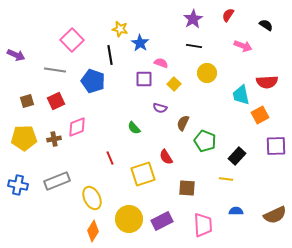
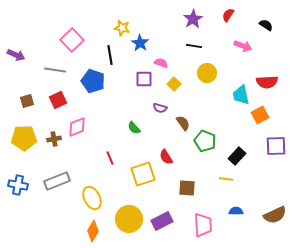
yellow star at (120, 29): moved 2 px right, 1 px up
red square at (56, 101): moved 2 px right, 1 px up
brown semicircle at (183, 123): rotated 119 degrees clockwise
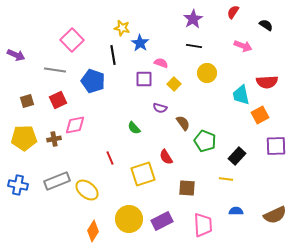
red semicircle at (228, 15): moved 5 px right, 3 px up
black line at (110, 55): moved 3 px right
pink diamond at (77, 127): moved 2 px left, 2 px up; rotated 10 degrees clockwise
yellow ellipse at (92, 198): moved 5 px left, 8 px up; rotated 25 degrees counterclockwise
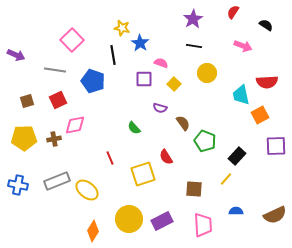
yellow line at (226, 179): rotated 56 degrees counterclockwise
brown square at (187, 188): moved 7 px right, 1 px down
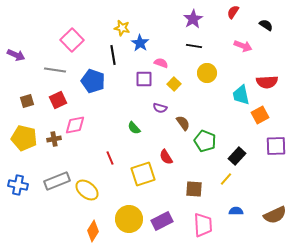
yellow pentagon at (24, 138): rotated 15 degrees clockwise
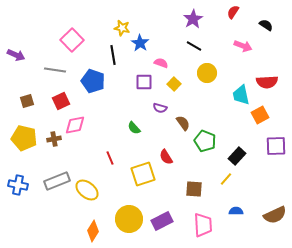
black line at (194, 46): rotated 21 degrees clockwise
purple square at (144, 79): moved 3 px down
red square at (58, 100): moved 3 px right, 1 px down
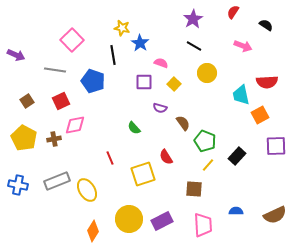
brown square at (27, 101): rotated 16 degrees counterclockwise
yellow pentagon at (24, 138): rotated 15 degrees clockwise
yellow line at (226, 179): moved 18 px left, 14 px up
yellow ellipse at (87, 190): rotated 20 degrees clockwise
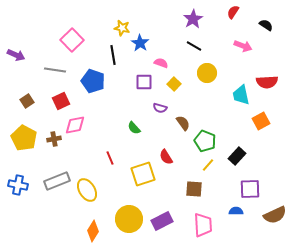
orange square at (260, 115): moved 1 px right, 6 px down
purple square at (276, 146): moved 26 px left, 43 px down
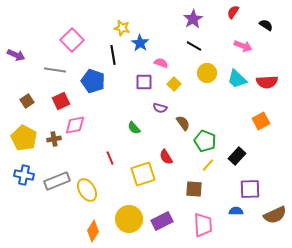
cyan trapezoid at (241, 95): moved 4 px left, 16 px up; rotated 35 degrees counterclockwise
blue cross at (18, 185): moved 6 px right, 10 px up
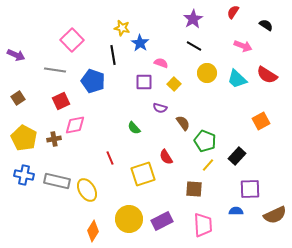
red semicircle at (267, 82): moved 7 px up; rotated 35 degrees clockwise
brown square at (27, 101): moved 9 px left, 3 px up
gray rectangle at (57, 181): rotated 35 degrees clockwise
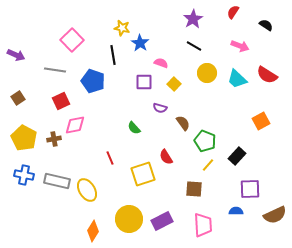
pink arrow at (243, 46): moved 3 px left
